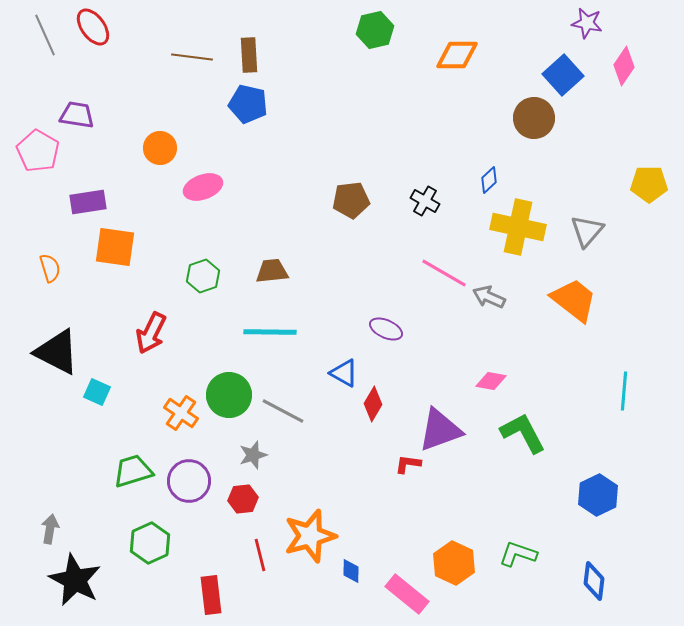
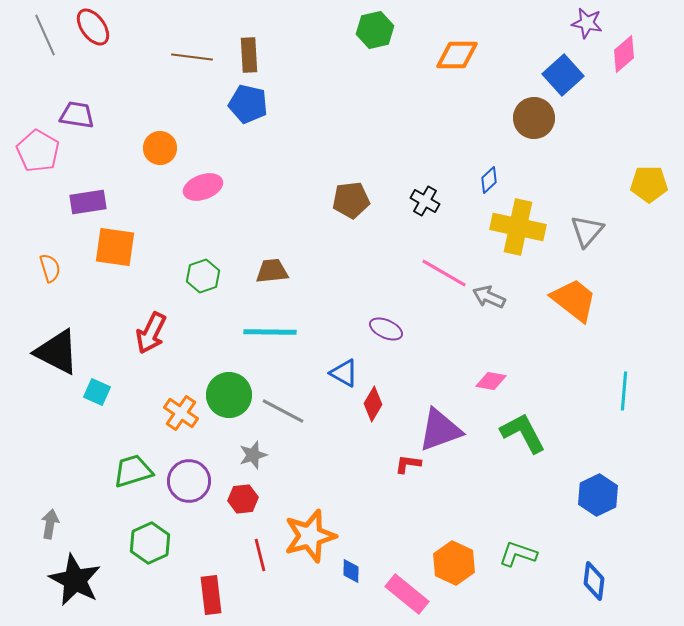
pink diamond at (624, 66): moved 12 px up; rotated 15 degrees clockwise
gray arrow at (50, 529): moved 5 px up
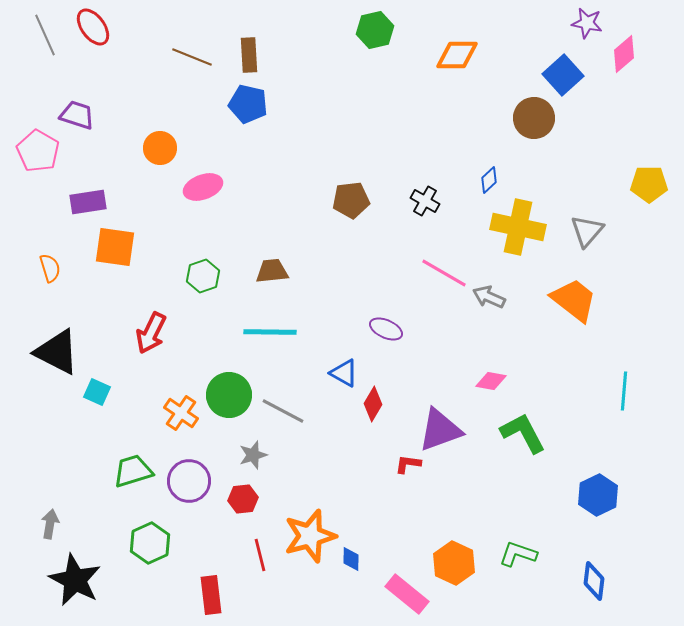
brown line at (192, 57): rotated 15 degrees clockwise
purple trapezoid at (77, 115): rotated 9 degrees clockwise
blue diamond at (351, 571): moved 12 px up
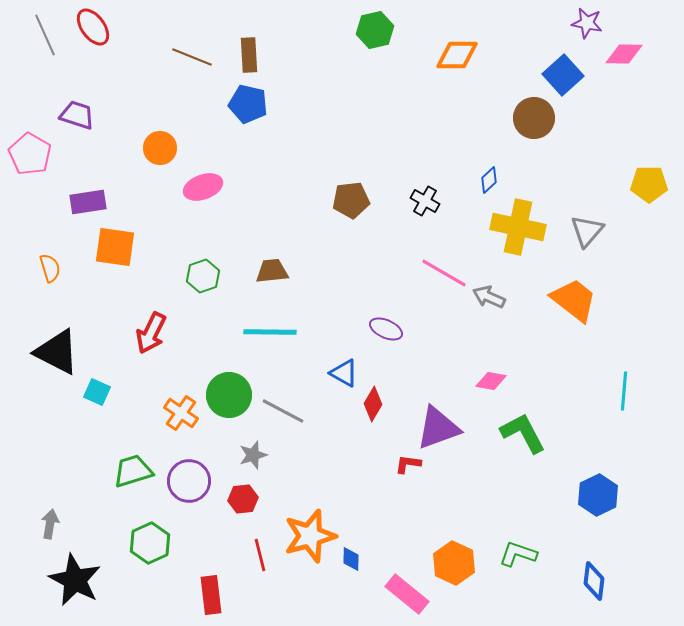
pink diamond at (624, 54): rotated 42 degrees clockwise
pink pentagon at (38, 151): moved 8 px left, 3 px down
purple triangle at (440, 430): moved 2 px left, 2 px up
